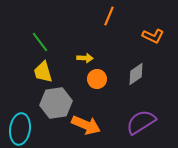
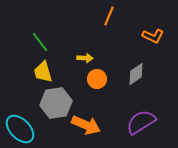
cyan ellipse: rotated 52 degrees counterclockwise
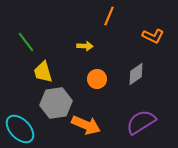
green line: moved 14 px left
yellow arrow: moved 12 px up
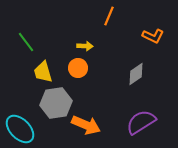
orange circle: moved 19 px left, 11 px up
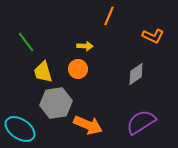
orange circle: moved 1 px down
orange arrow: moved 2 px right
cyan ellipse: rotated 12 degrees counterclockwise
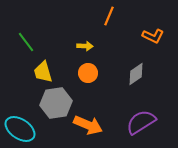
orange circle: moved 10 px right, 4 px down
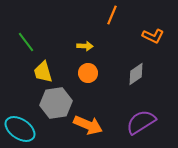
orange line: moved 3 px right, 1 px up
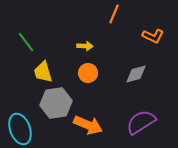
orange line: moved 2 px right, 1 px up
gray diamond: rotated 20 degrees clockwise
cyan ellipse: rotated 36 degrees clockwise
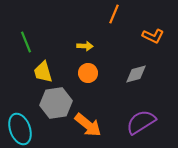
green line: rotated 15 degrees clockwise
orange arrow: rotated 16 degrees clockwise
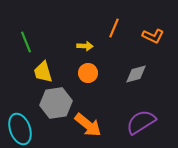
orange line: moved 14 px down
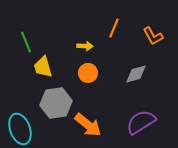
orange L-shape: rotated 35 degrees clockwise
yellow trapezoid: moved 5 px up
